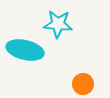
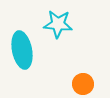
cyan ellipse: moved 3 px left; rotated 66 degrees clockwise
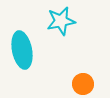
cyan star: moved 3 px right, 3 px up; rotated 16 degrees counterclockwise
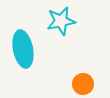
cyan ellipse: moved 1 px right, 1 px up
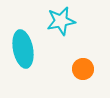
orange circle: moved 15 px up
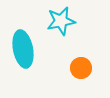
orange circle: moved 2 px left, 1 px up
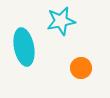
cyan ellipse: moved 1 px right, 2 px up
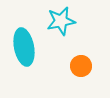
orange circle: moved 2 px up
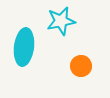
cyan ellipse: rotated 18 degrees clockwise
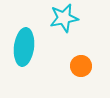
cyan star: moved 3 px right, 3 px up
